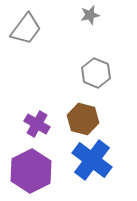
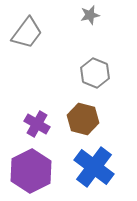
gray trapezoid: moved 1 px right, 4 px down
gray hexagon: moved 1 px left
blue cross: moved 2 px right, 7 px down
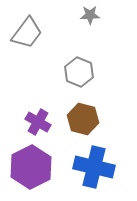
gray star: rotated 12 degrees clockwise
gray hexagon: moved 16 px left, 1 px up
purple cross: moved 1 px right, 2 px up
blue cross: rotated 24 degrees counterclockwise
purple hexagon: moved 4 px up
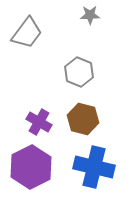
purple cross: moved 1 px right
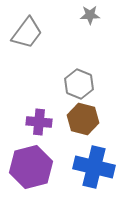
gray hexagon: moved 12 px down
purple cross: rotated 25 degrees counterclockwise
purple hexagon: rotated 12 degrees clockwise
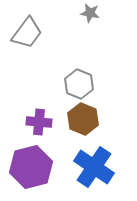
gray star: moved 2 px up; rotated 12 degrees clockwise
brown hexagon: rotated 8 degrees clockwise
blue cross: rotated 21 degrees clockwise
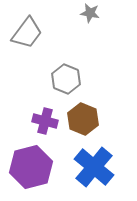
gray hexagon: moved 13 px left, 5 px up
purple cross: moved 6 px right, 1 px up; rotated 10 degrees clockwise
blue cross: rotated 6 degrees clockwise
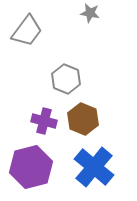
gray trapezoid: moved 2 px up
purple cross: moved 1 px left
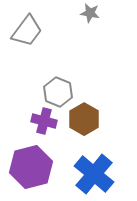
gray hexagon: moved 8 px left, 13 px down
brown hexagon: moved 1 px right; rotated 8 degrees clockwise
blue cross: moved 7 px down
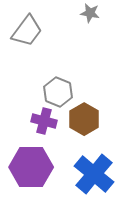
purple hexagon: rotated 15 degrees clockwise
